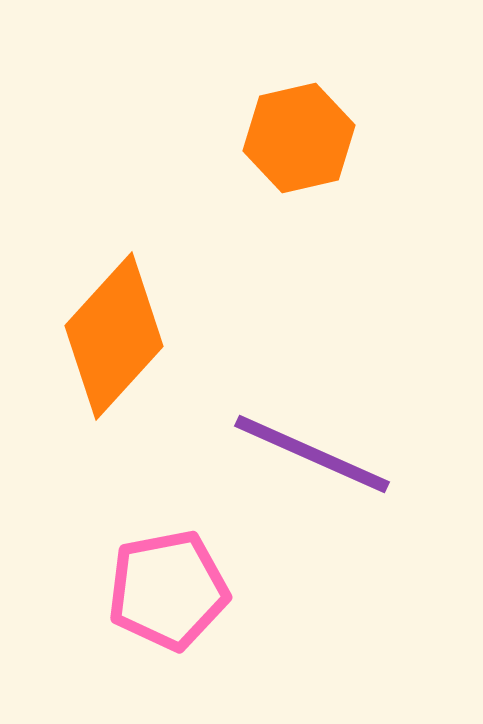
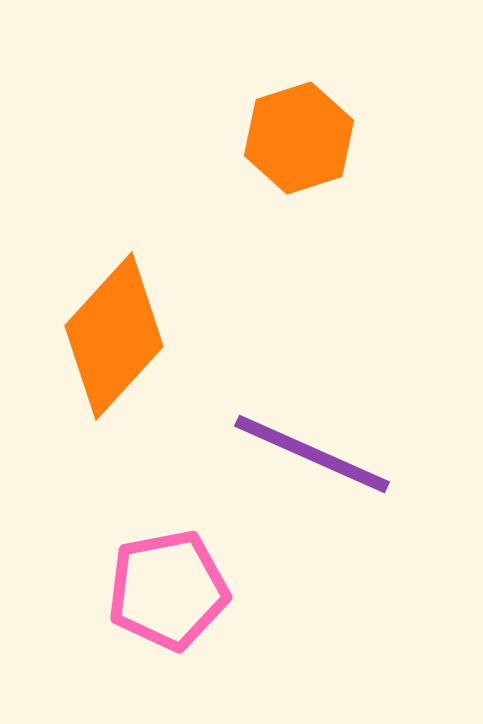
orange hexagon: rotated 5 degrees counterclockwise
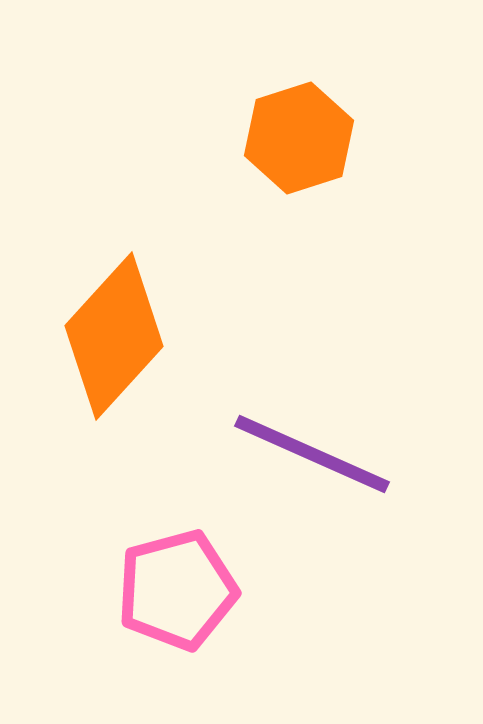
pink pentagon: moved 9 px right; rotated 4 degrees counterclockwise
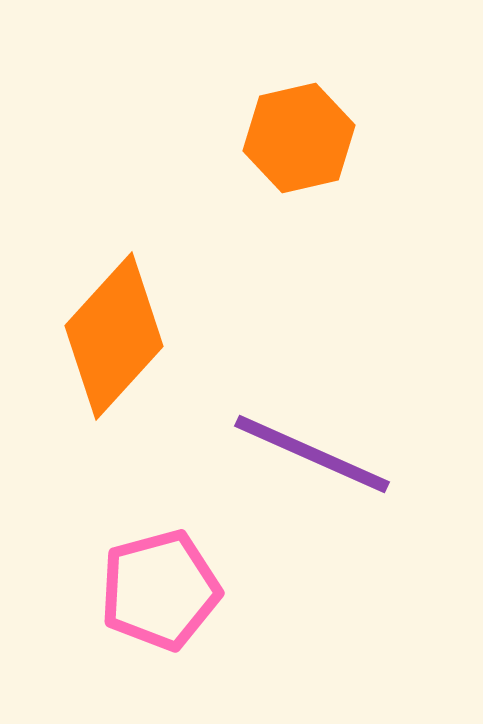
orange hexagon: rotated 5 degrees clockwise
pink pentagon: moved 17 px left
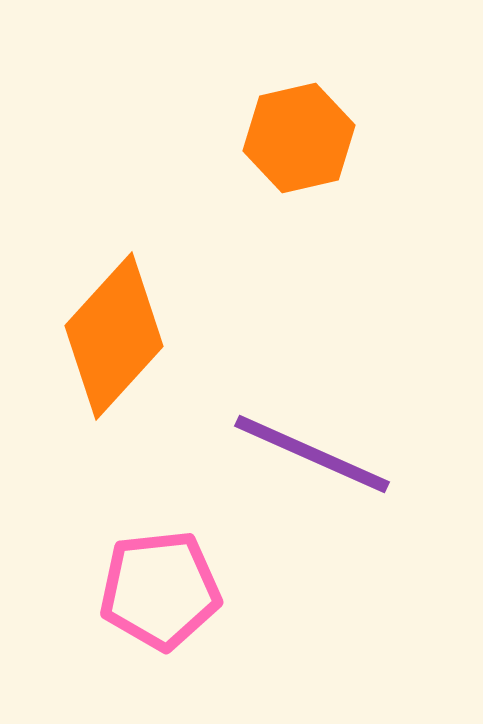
pink pentagon: rotated 9 degrees clockwise
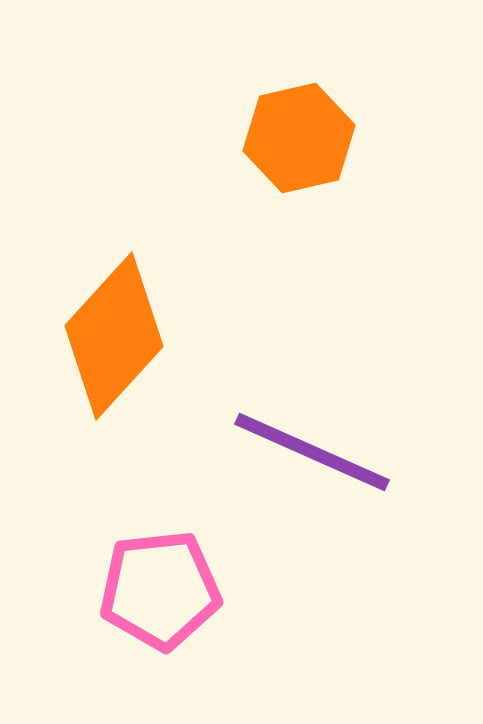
purple line: moved 2 px up
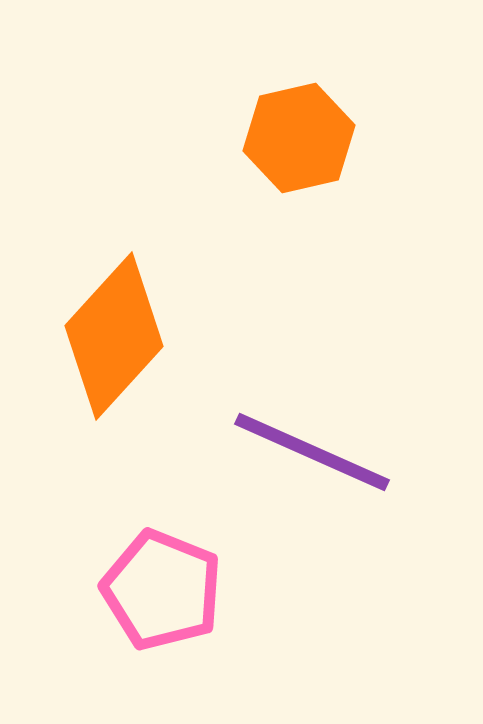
pink pentagon: moved 2 px right; rotated 28 degrees clockwise
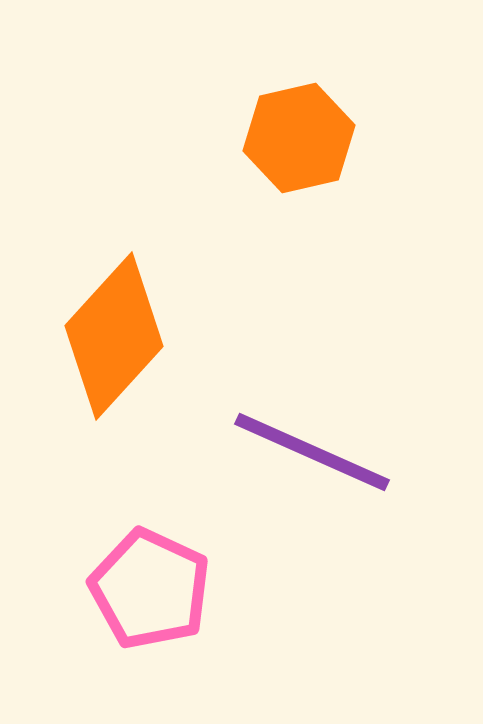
pink pentagon: moved 12 px left, 1 px up; rotated 3 degrees clockwise
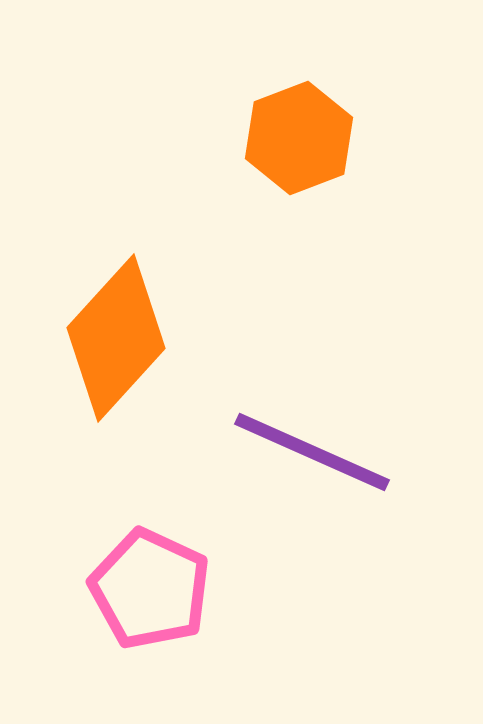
orange hexagon: rotated 8 degrees counterclockwise
orange diamond: moved 2 px right, 2 px down
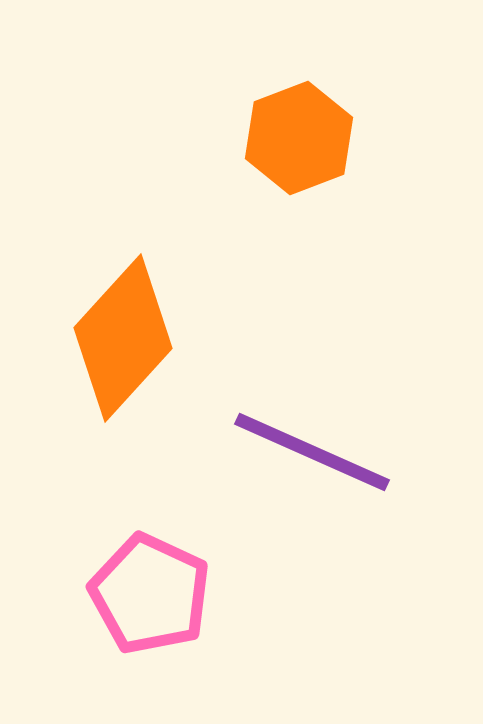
orange diamond: moved 7 px right
pink pentagon: moved 5 px down
